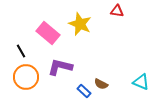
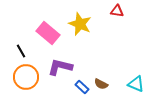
cyan triangle: moved 5 px left, 2 px down
blue rectangle: moved 2 px left, 4 px up
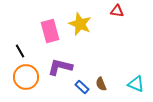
pink rectangle: moved 2 px right, 2 px up; rotated 35 degrees clockwise
black line: moved 1 px left
brown semicircle: rotated 40 degrees clockwise
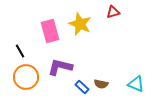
red triangle: moved 4 px left, 1 px down; rotated 24 degrees counterclockwise
brown semicircle: rotated 56 degrees counterclockwise
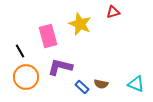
pink rectangle: moved 2 px left, 5 px down
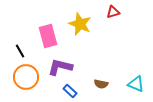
blue rectangle: moved 12 px left, 4 px down
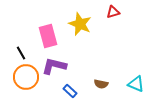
black line: moved 1 px right, 2 px down
purple L-shape: moved 6 px left, 1 px up
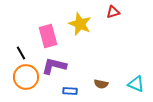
blue rectangle: rotated 40 degrees counterclockwise
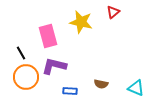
red triangle: rotated 24 degrees counterclockwise
yellow star: moved 1 px right, 2 px up; rotated 10 degrees counterclockwise
cyan triangle: moved 4 px down
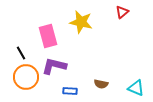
red triangle: moved 9 px right
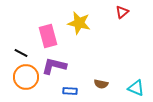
yellow star: moved 2 px left, 1 px down
black line: rotated 32 degrees counterclockwise
